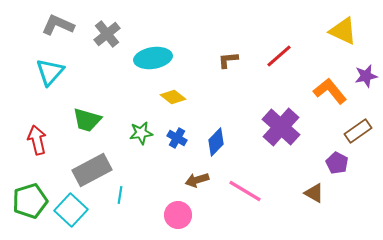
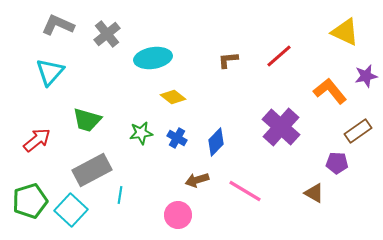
yellow triangle: moved 2 px right, 1 px down
red arrow: rotated 64 degrees clockwise
purple pentagon: rotated 25 degrees counterclockwise
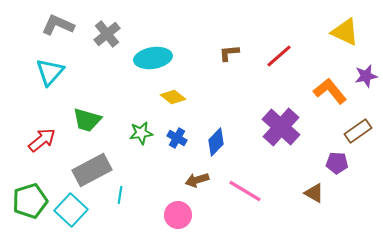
brown L-shape: moved 1 px right, 7 px up
red arrow: moved 5 px right
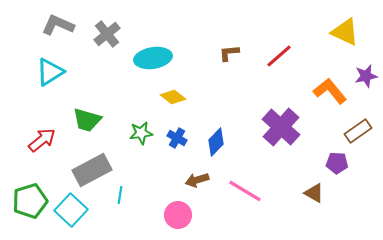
cyan triangle: rotated 16 degrees clockwise
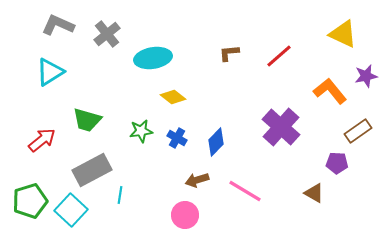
yellow triangle: moved 2 px left, 2 px down
green star: moved 2 px up
pink circle: moved 7 px right
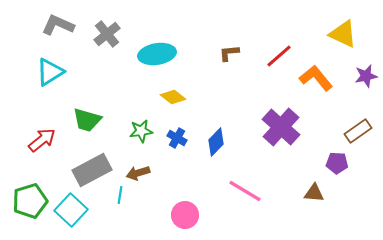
cyan ellipse: moved 4 px right, 4 px up
orange L-shape: moved 14 px left, 13 px up
brown arrow: moved 59 px left, 7 px up
brown triangle: rotated 25 degrees counterclockwise
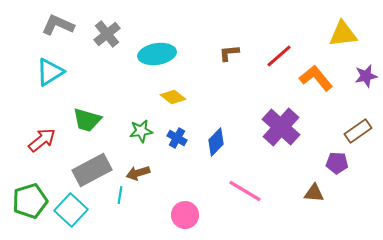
yellow triangle: rotated 32 degrees counterclockwise
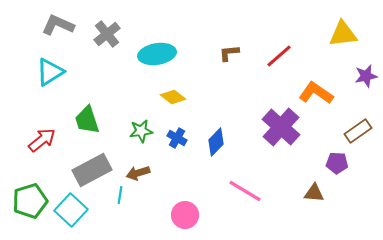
orange L-shape: moved 15 px down; rotated 16 degrees counterclockwise
green trapezoid: rotated 56 degrees clockwise
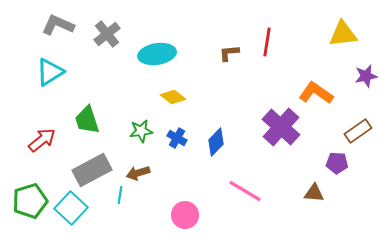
red line: moved 12 px left, 14 px up; rotated 40 degrees counterclockwise
cyan square: moved 2 px up
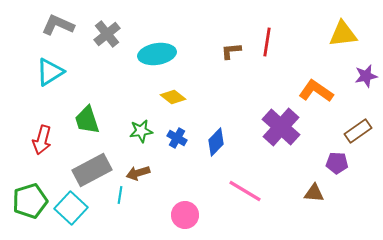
brown L-shape: moved 2 px right, 2 px up
orange L-shape: moved 2 px up
red arrow: rotated 144 degrees clockwise
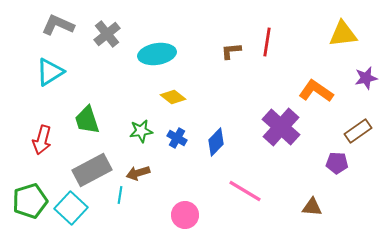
purple star: moved 2 px down
brown triangle: moved 2 px left, 14 px down
